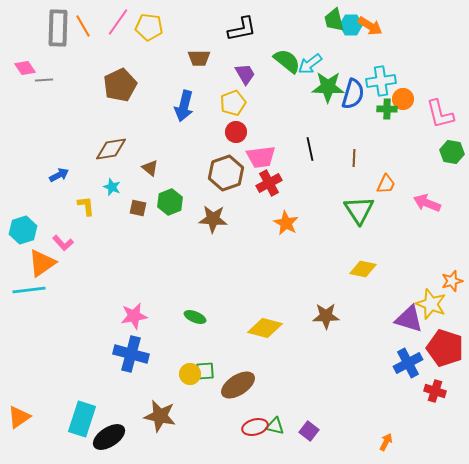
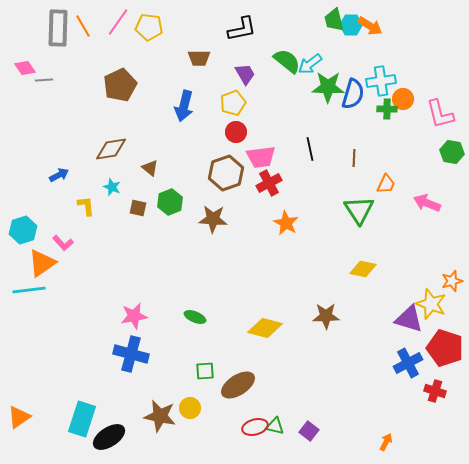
yellow circle at (190, 374): moved 34 px down
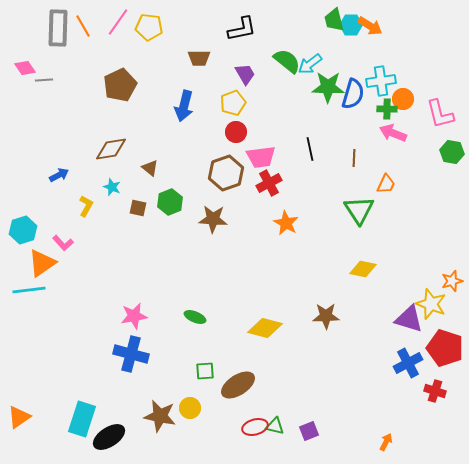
pink arrow at (427, 203): moved 34 px left, 70 px up
yellow L-shape at (86, 206): rotated 35 degrees clockwise
purple square at (309, 431): rotated 30 degrees clockwise
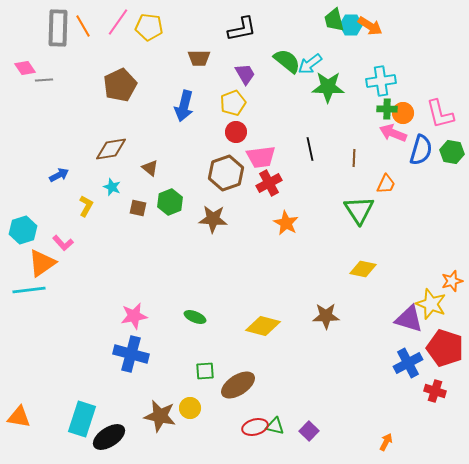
blue semicircle at (353, 94): moved 68 px right, 56 px down
orange circle at (403, 99): moved 14 px down
yellow diamond at (265, 328): moved 2 px left, 2 px up
orange triangle at (19, 417): rotated 45 degrees clockwise
purple square at (309, 431): rotated 24 degrees counterclockwise
